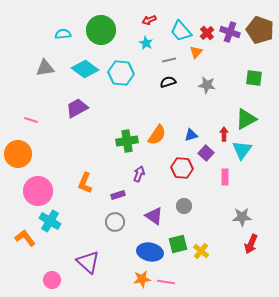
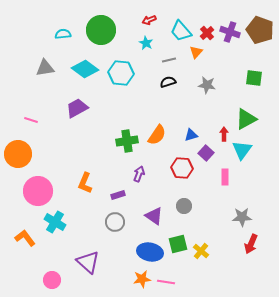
cyan cross at (50, 221): moved 5 px right, 1 px down
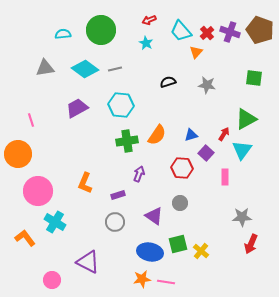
gray line at (169, 60): moved 54 px left, 9 px down
cyan hexagon at (121, 73): moved 32 px down
pink line at (31, 120): rotated 56 degrees clockwise
red arrow at (224, 134): rotated 32 degrees clockwise
gray circle at (184, 206): moved 4 px left, 3 px up
purple triangle at (88, 262): rotated 15 degrees counterclockwise
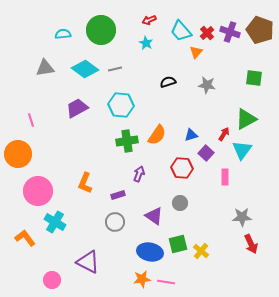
red arrow at (251, 244): rotated 48 degrees counterclockwise
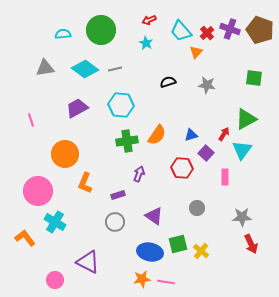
purple cross at (230, 32): moved 3 px up
orange circle at (18, 154): moved 47 px right
gray circle at (180, 203): moved 17 px right, 5 px down
pink circle at (52, 280): moved 3 px right
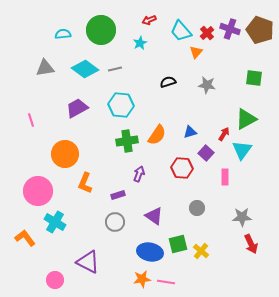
cyan star at (146, 43): moved 6 px left; rotated 16 degrees clockwise
blue triangle at (191, 135): moved 1 px left, 3 px up
